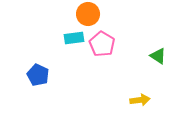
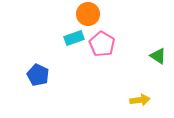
cyan rectangle: rotated 12 degrees counterclockwise
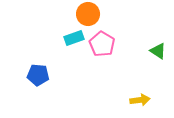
green triangle: moved 5 px up
blue pentagon: rotated 20 degrees counterclockwise
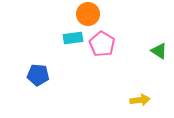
cyan rectangle: moved 1 px left; rotated 12 degrees clockwise
green triangle: moved 1 px right
